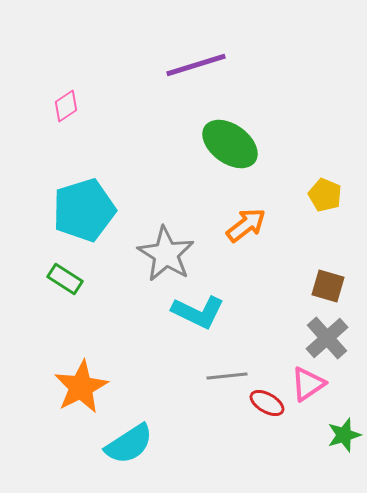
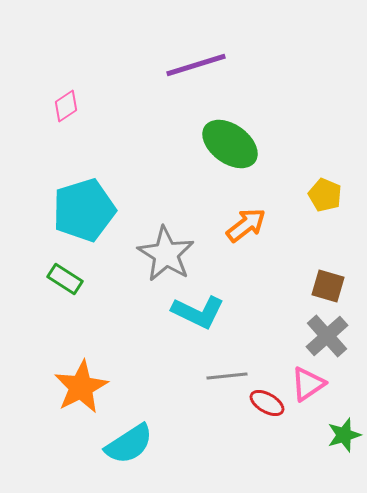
gray cross: moved 2 px up
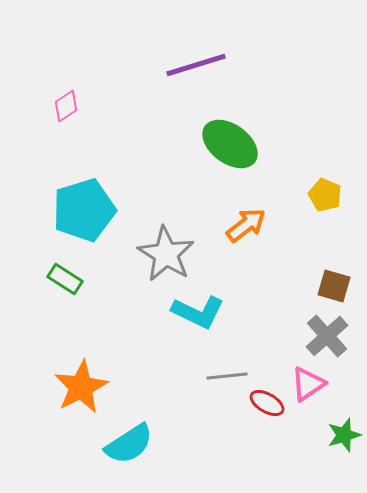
brown square: moved 6 px right
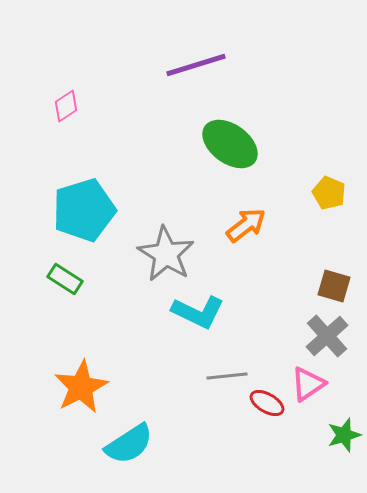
yellow pentagon: moved 4 px right, 2 px up
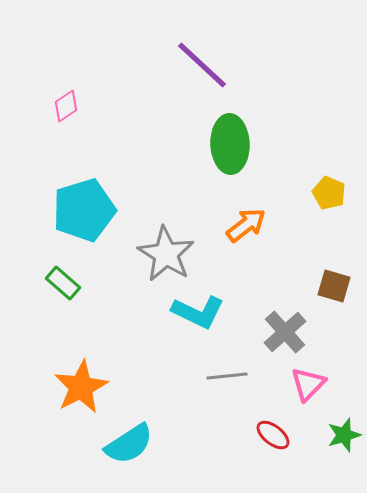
purple line: moved 6 px right; rotated 60 degrees clockwise
green ellipse: rotated 52 degrees clockwise
green rectangle: moved 2 px left, 4 px down; rotated 8 degrees clockwise
gray cross: moved 42 px left, 4 px up
pink triangle: rotated 12 degrees counterclockwise
red ellipse: moved 6 px right, 32 px down; rotated 8 degrees clockwise
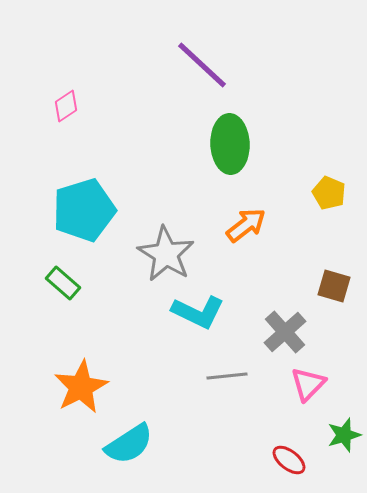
red ellipse: moved 16 px right, 25 px down
